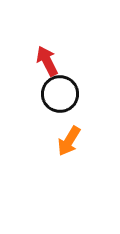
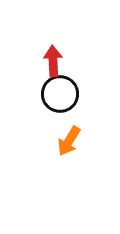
red arrow: moved 6 px right; rotated 24 degrees clockwise
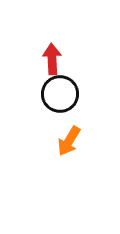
red arrow: moved 1 px left, 2 px up
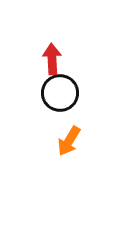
black circle: moved 1 px up
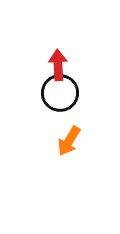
red arrow: moved 6 px right, 6 px down
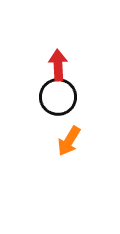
black circle: moved 2 px left, 4 px down
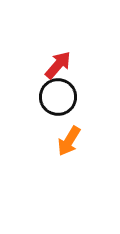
red arrow: rotated 44 degrees clockwise
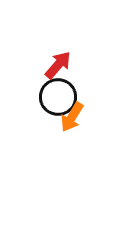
orange arrow: moved 3 px right, 24 px up
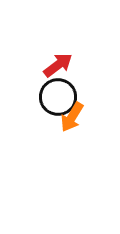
red arrow: rotated 12 degrees clockwise
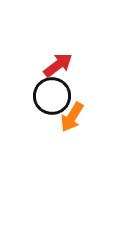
black circle: moved 6 px left, 1 px up
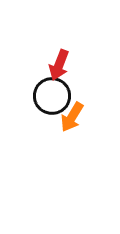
red arrow: moved 1 px right; rotated 148 degrees clockwise
